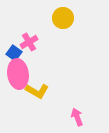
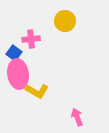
yellow circle: moved 2 px right, 3 px down
pink cross: moved 2 px right, 3 px up; rotated 24 degrees clockwise
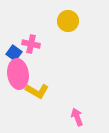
yellow circle: moved 3 px right
pink cross: moved 5 px down; rotated 18 degrees clockwise
